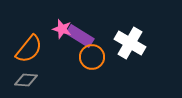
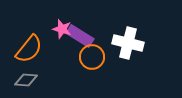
white cross: moved 2 px left; rotated 16 degrees counterclockwise
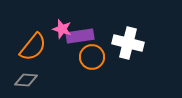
purple rectangle: rotated 40 degrees counterclockwise
orange semicircle: moved 4 px right, 2 px up
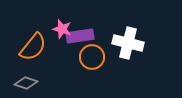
gray diamond: moved 3 px down; rotated 15 degrees clockwise
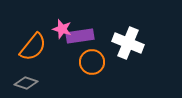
white cross: rotated 8 degrees clockwise
orange circle: moved 5 px down
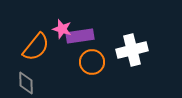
white cross: moved 4 px right, 7 px down; rotated 36 degrees counterclockwise
orange semicircle: moved 3 px right
gray diamond: rotated 70 degrees clockwise
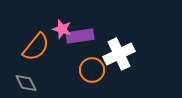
white cross: moved 13 px left, 4 px down; rotated 12 degrees counterclockwise
orange circle: moved 8 px down
gray diamond: rotated 25 degrees counterclockwise
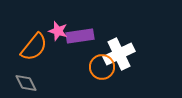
pink star: moved 4 px left, 2 px down
orange semicircle: moved 2 px left
orange circle: moved 10 px right, 3 px up
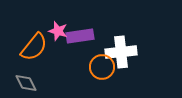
white cross: moved 2 px right, 2 px up; rotated 20 degrees clockwise
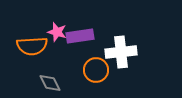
pink star: moved 1 px left, 1 px down
orange semicircle: moved 2 px left, 1 px up; rotated 48 degrees clockwise
orange circle: moved 6 px left, 3 px down
gray diamond: moved 24 px right
